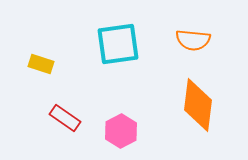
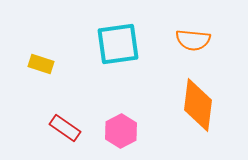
red rectangle: moved 10 px down
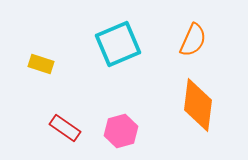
orange semicircle: rotated 72 degrees counterclockwise
cyan square: rotated 15 degrees counterclockwise
pink hexagon: rotated 12 degrees clockwise
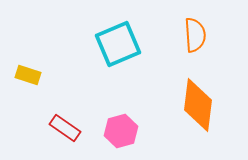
orange semicircle: moved 2 px right, 5 px up; rotated 28 degrees counterclockwise
yellow rectangle: moved 13 px left, 11 px down
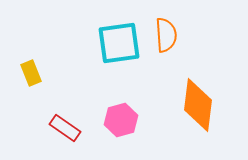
orange semicircle: moved 29 px left
cyan square: moved 1 px right, 1 px up; rotated 15 degrees clockwise
yellow rectangle: moved 3 px right, 2 px up; rotated 50 degrees clockwise
pink hexagon: moved 11 px up
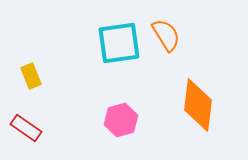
orange semicircle: rotated 28 degrees counterclockwise
yellow rectangle: moved 3 px down
red rectangle: moved 39 px left
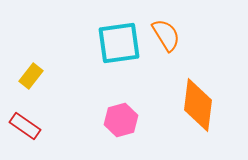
yellow rectangle: rotated 60 degrees clockwise
red rectangle: moved 1 px left, 2 px up
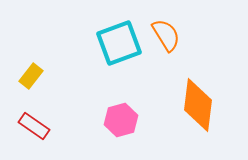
cyan square: rotated 12 degrees counterclockwise
red rectangle: moved 9 px right
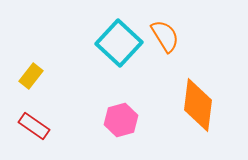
orange semicircle: moved 1 px left, 1 px down
cyan square: rotated 27 degrees counterclockwise
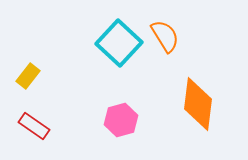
yellow rectangle: moved 3 px left
orange diamond: moved 1 px up
